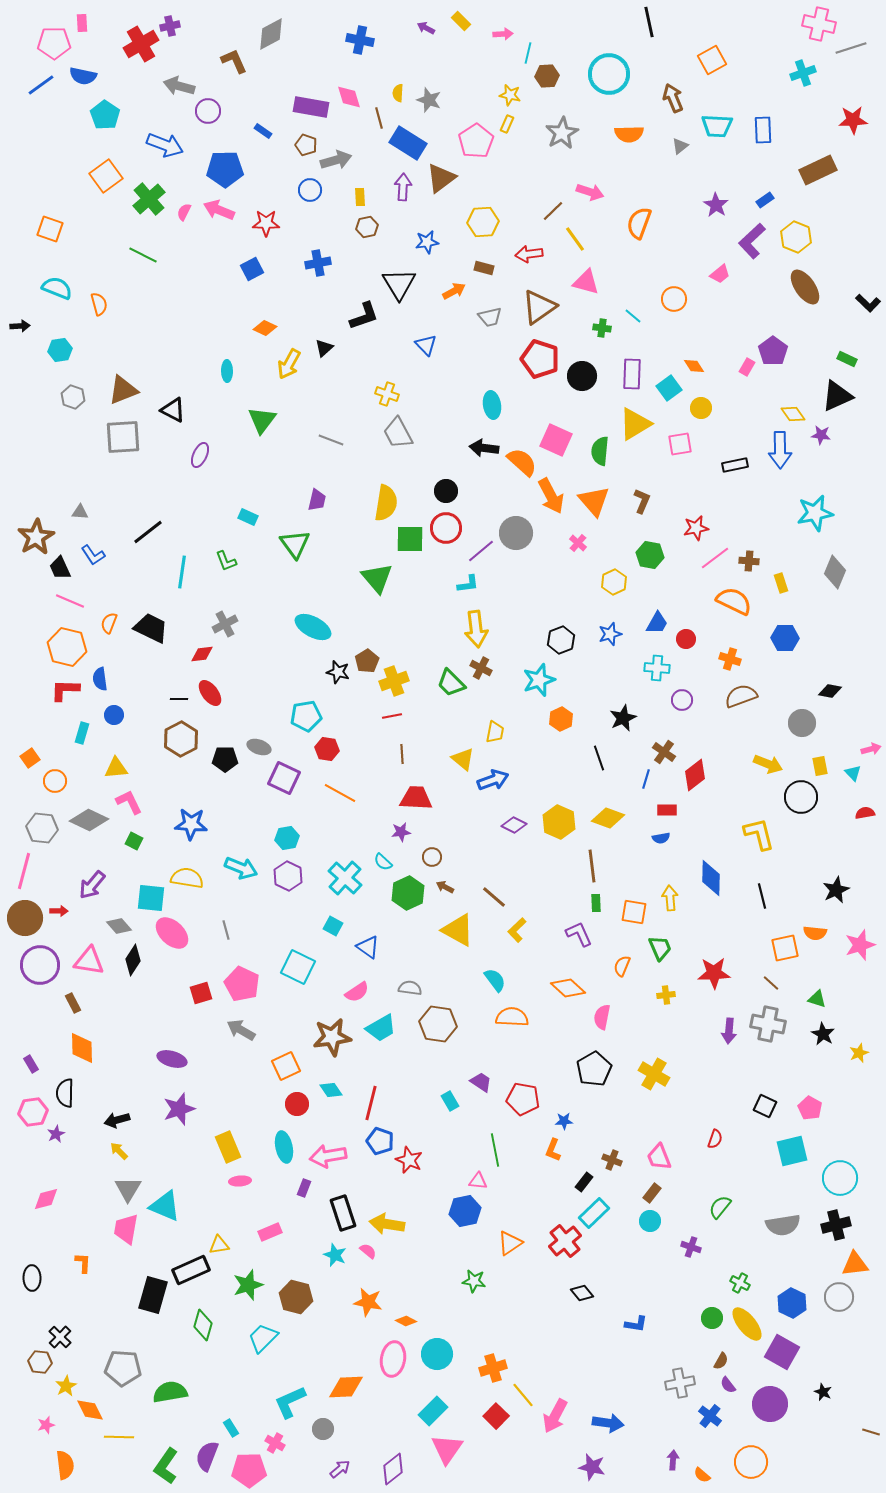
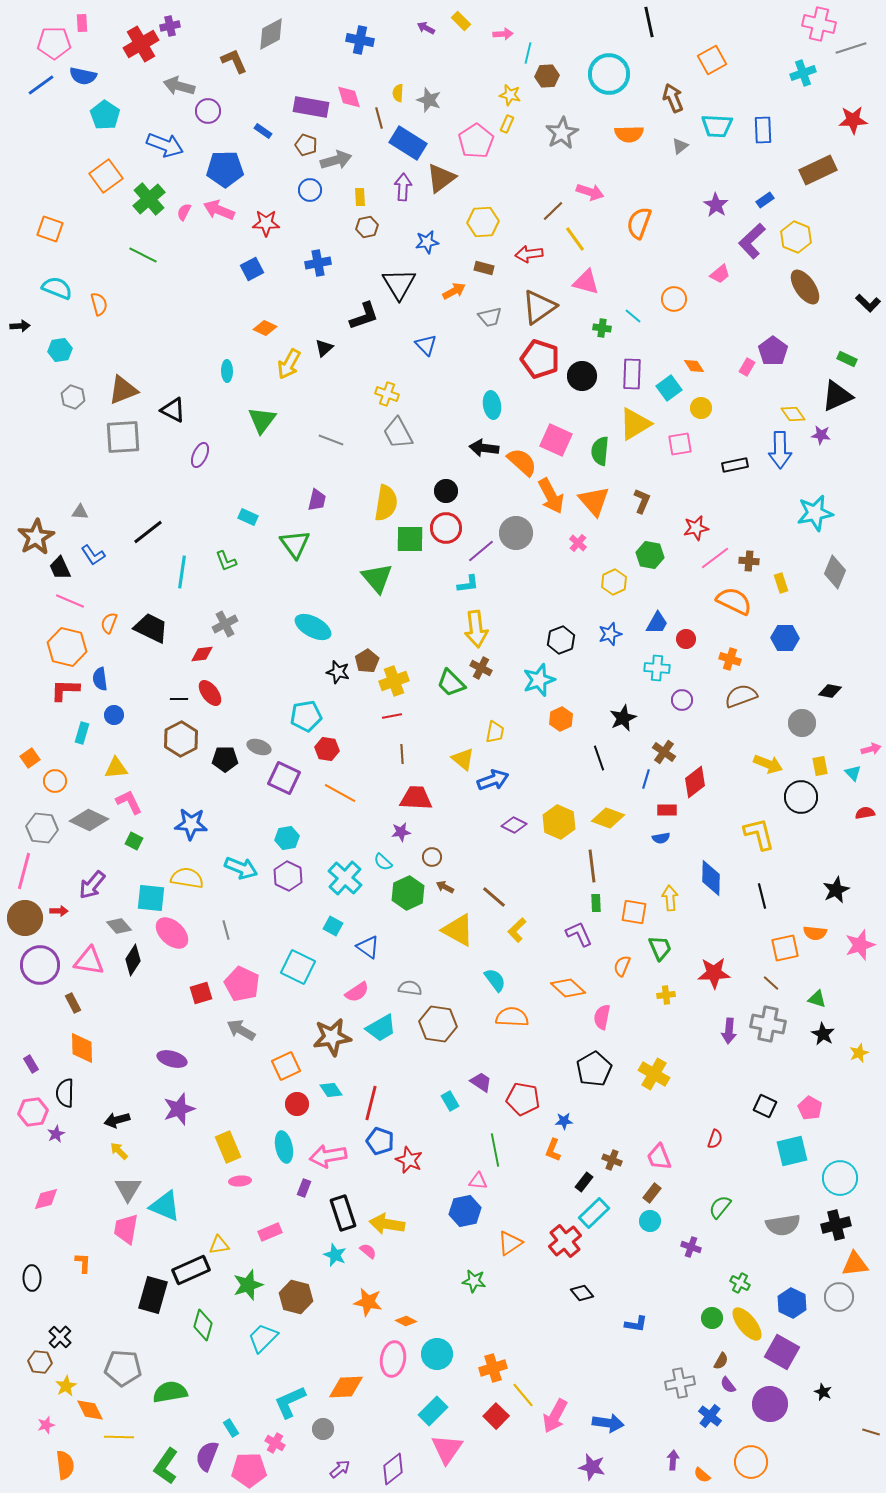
red diamond at (695, 775): moved 7 px down
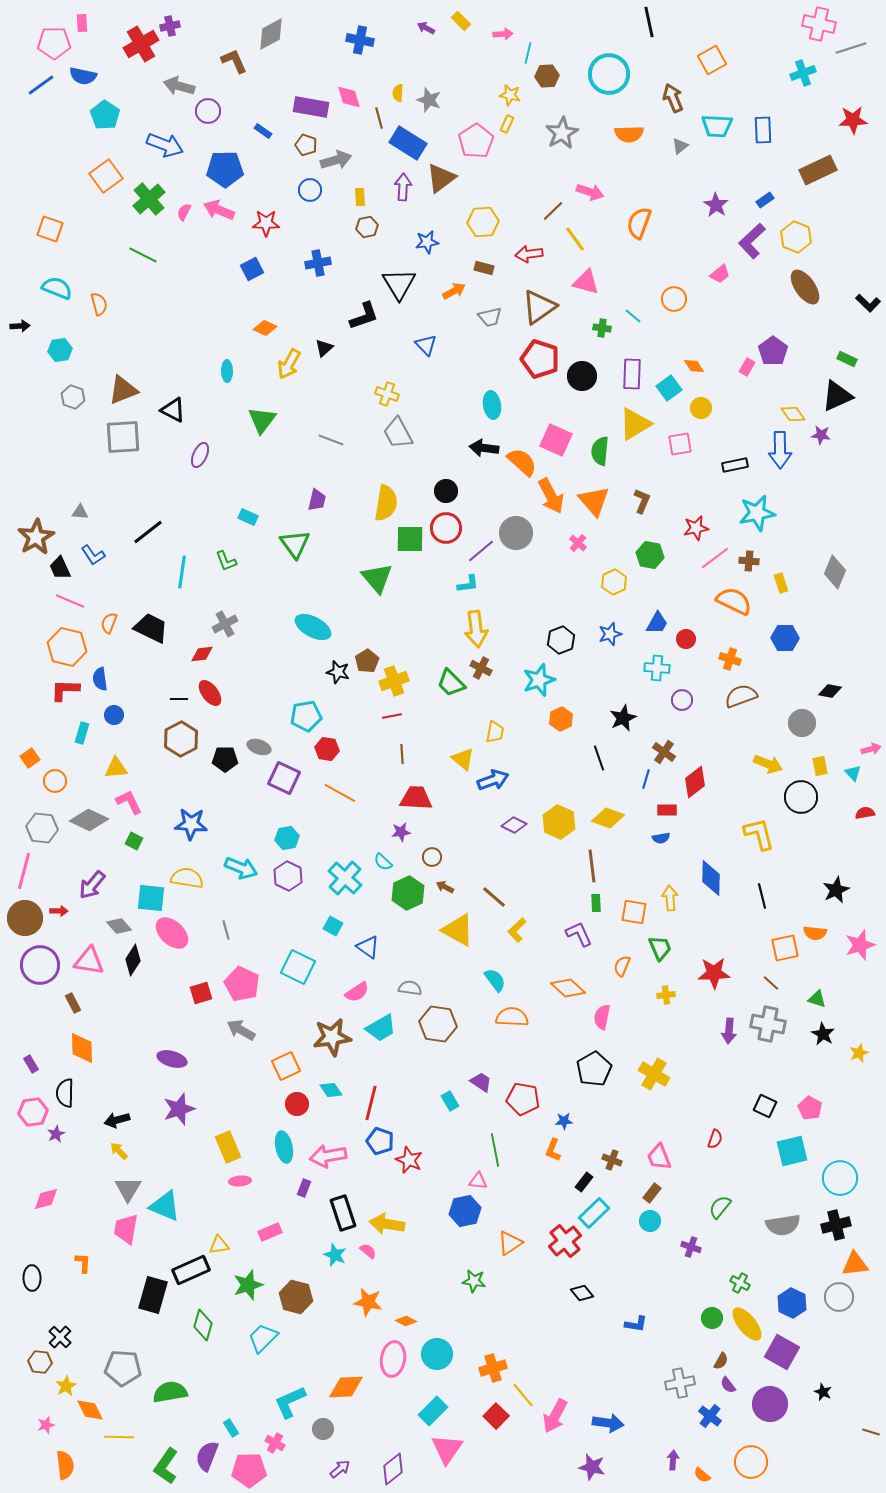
cyan star at (815, 513): moved 58 px left
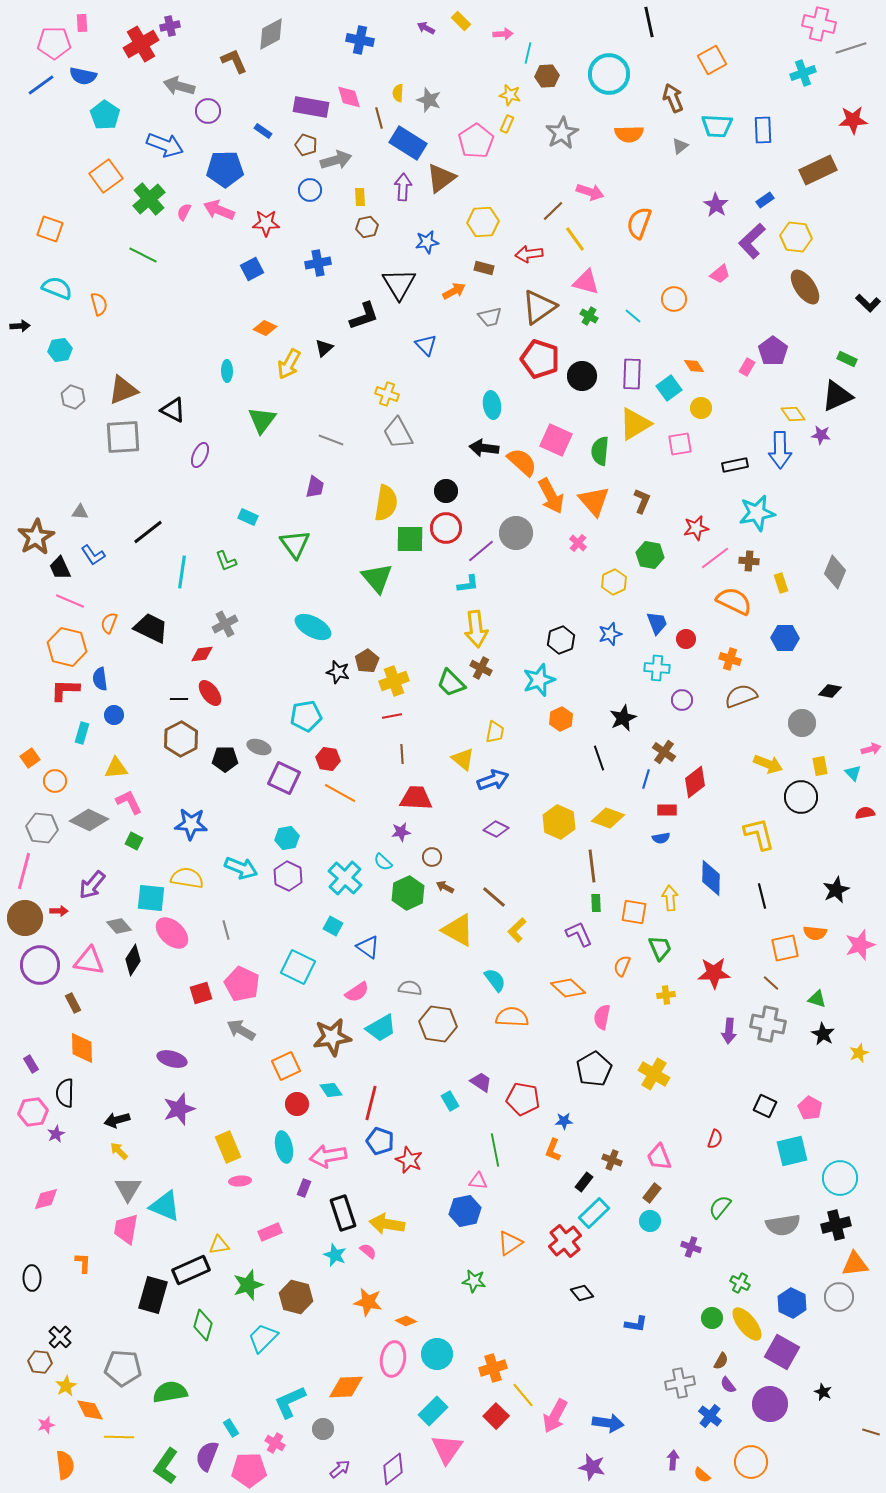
yellow hexagon at (796, 237): rotated 16 degrees counterclockwise
green cross at (602, 328): moved 13 px left, 12 px up; rotated 24 degrees clockwise
purple trapezoid at (317, 500): moved 2 px left, 13 px up
blue trapezoid at (657, 623): rotated 50 degrees counterclockwise
red hexagon at (327, 749): moved 1 px right, 10 px down
purple diamond at (514, 825): moved 18 px left, 4 px down
